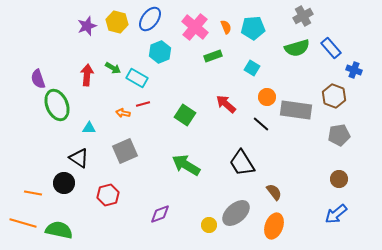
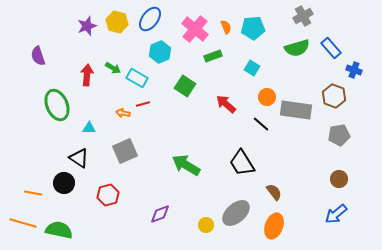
pink cross at (195, 27): moved 2 px down
purple semicircle at (38, 79): moved 23 px up
green square at (185, 115): moved 29 px up
yellow circle at (209, 225): moved 3 px left
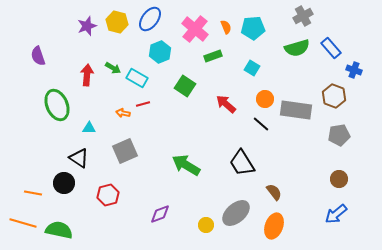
orange circle at (267, 97): moved 2 px left, 2 px down
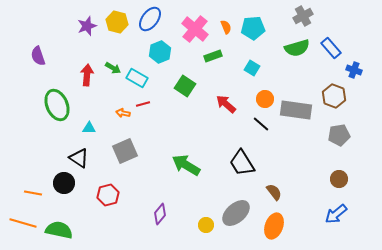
purple diamond at (160, 214): rotated 30 degrees counterclockwise
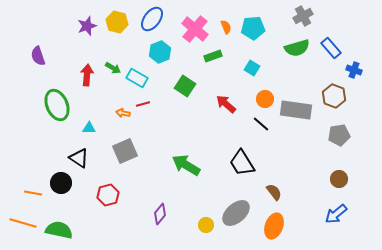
blue ellipse at (150, 19): moved 2 px right
black circle at (64, 183): moved 3 px left
